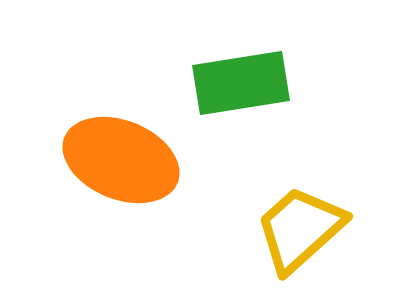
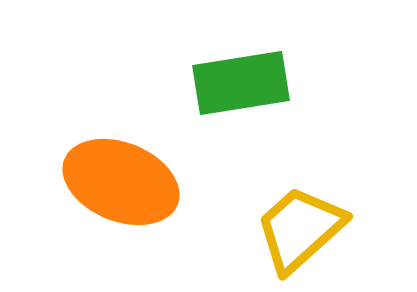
orange ellipse: moved 22 px down
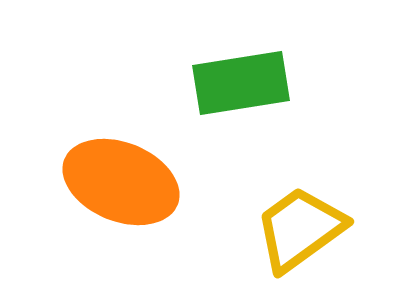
yellow trapezoid: rotated 6 degrees clockwise
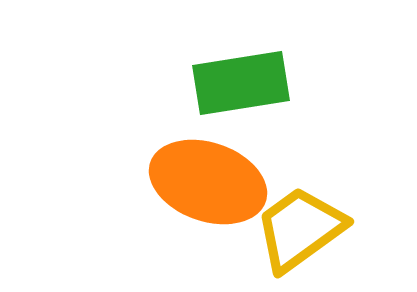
orange ellipse: moved 87 px right; rotated 3 degrees counterclockwise
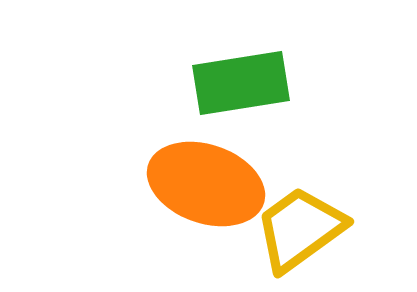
orange ellipse: moved 2 px left, 2 px down
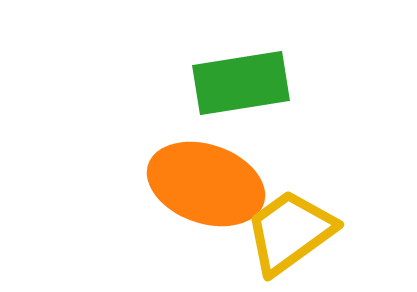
yellow trapezoid: moved 10 px left, 3 px down
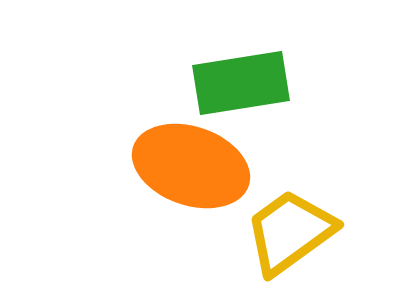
orange ellipse: moved 15 px left, 18 px up
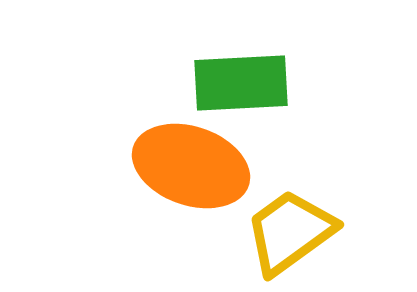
green rectangle: rotated 6 degrees clockwise
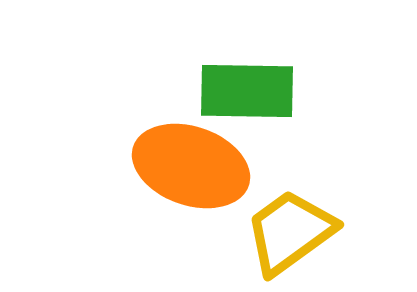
green rectangle: moved 6 px right, 8 px down; rotated 4 degrees clockwise
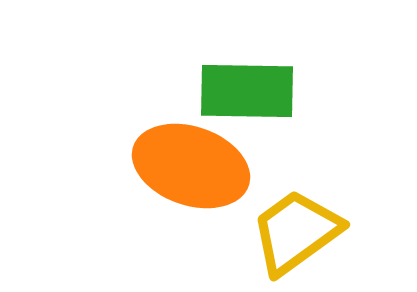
yellow trapezoid: moved 6 px right
